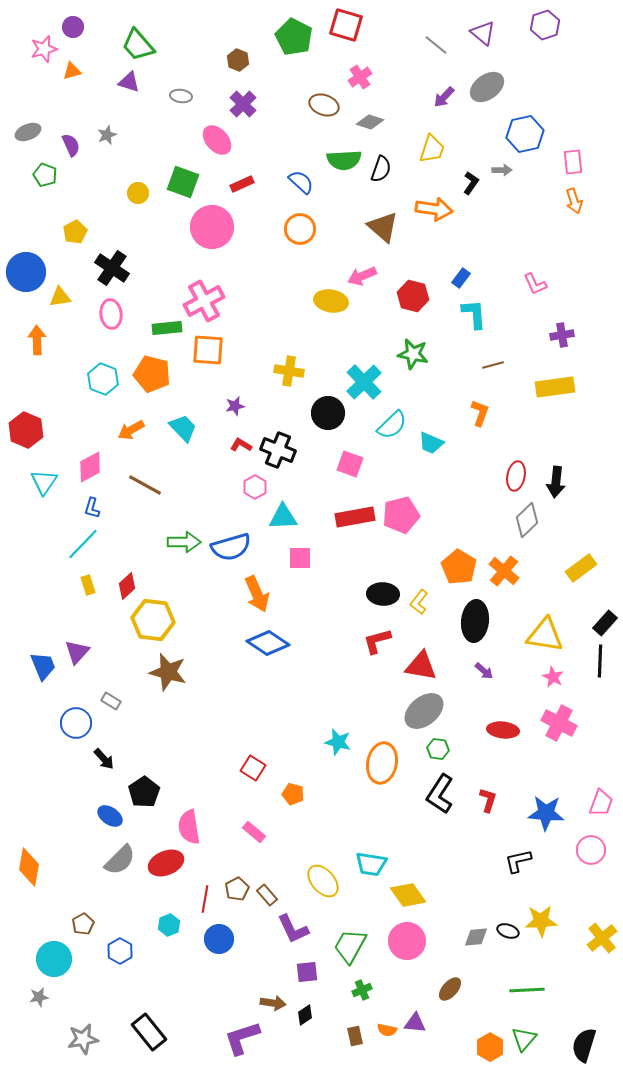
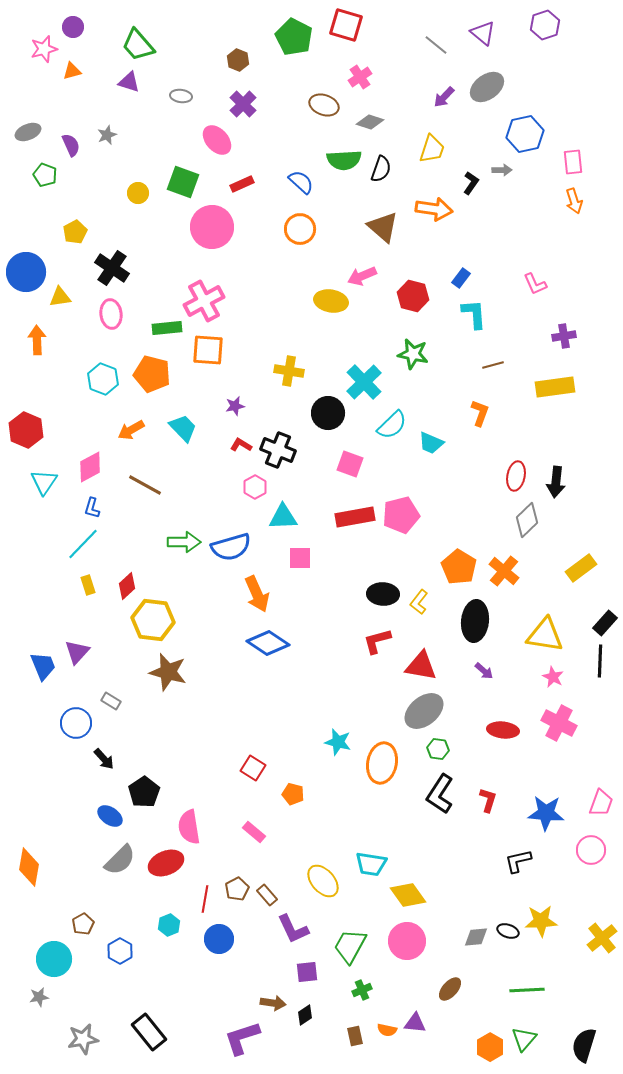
purple cross at (562, 335): moved 2 px right, 1 px down
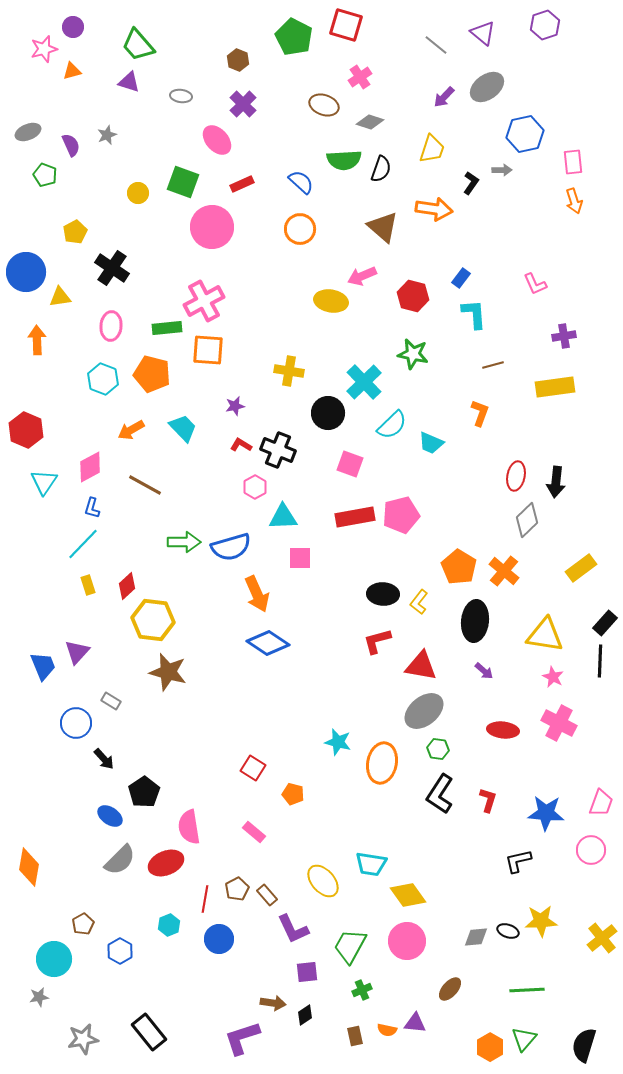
pink ellipse at (111, 314): moved 12 px down; rotated 12 degrees clockwise
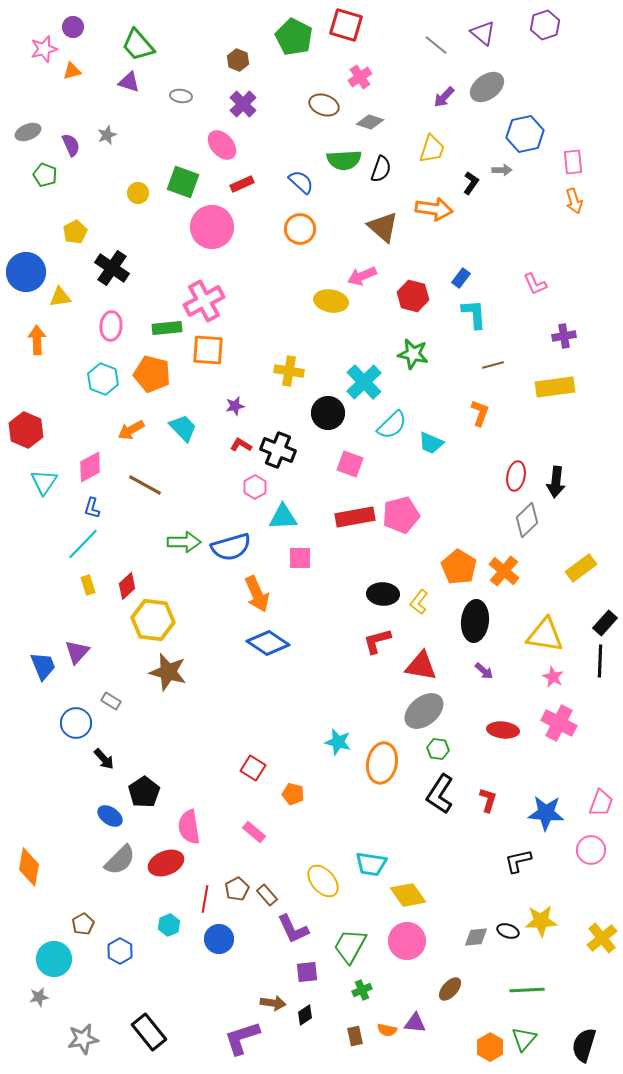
pink ellipse at (217, 140): moved 5 px right, 5 px down
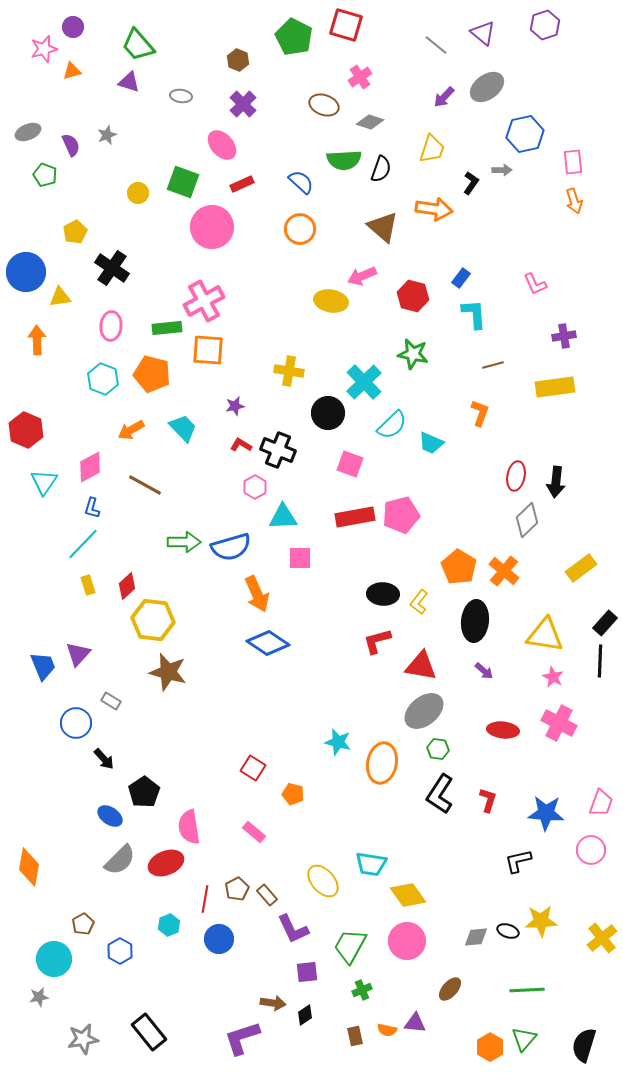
purple triangle at (77, 652): moved 1 px right, 2 px down
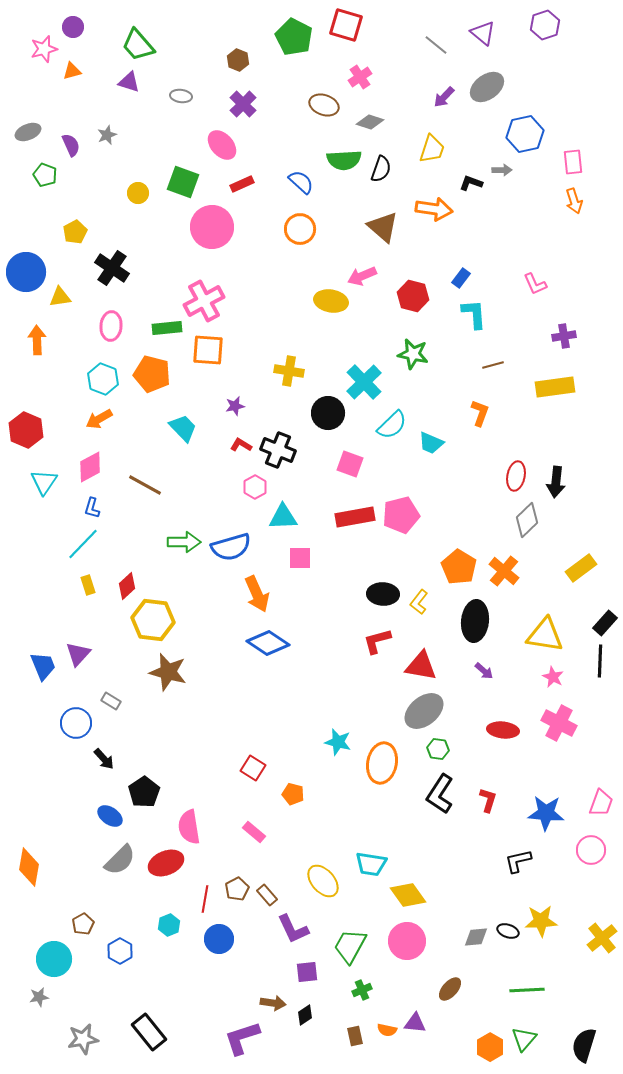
black L-shape at (471, 183): rotated 105 degrees counterclockwise
orange arrow at (131, 430): moved 32 px left, 11 px up
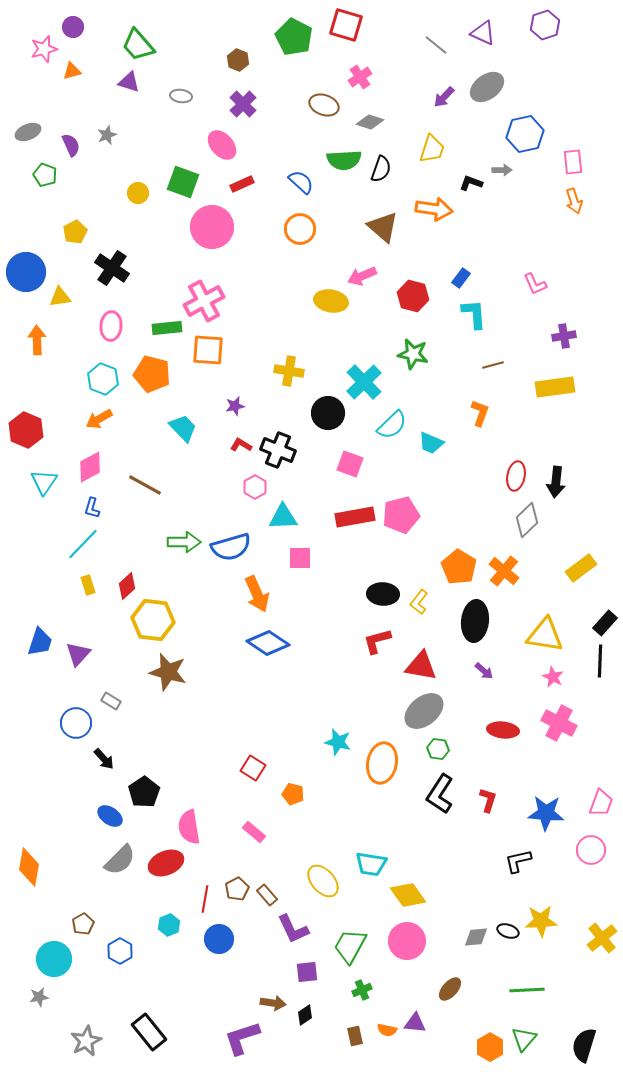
purple triangle at (483, 33): rotated 16 degrees counterclockwise
blue trapezoid at (43, 666): moved 3 px left, 24 px up; rotated 40 degrees clockwise
gray star at (83, 1039): moved 3 px right, 2 px down; rotated 16 degrees counterclockwise
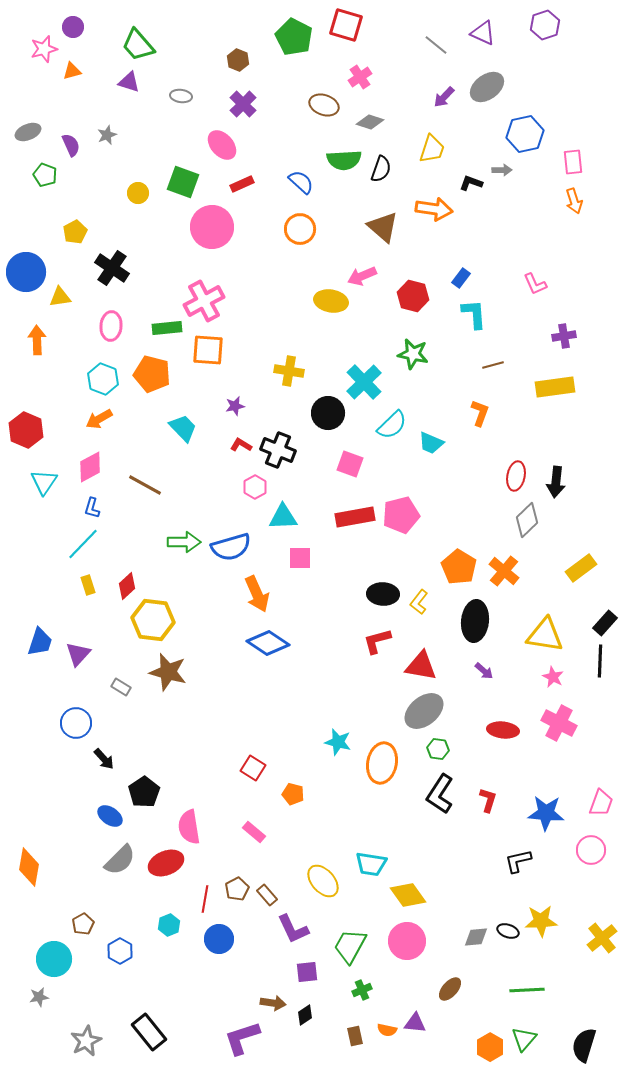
gray rectangle at (111, 701): moved 10 px right, 14 px up
